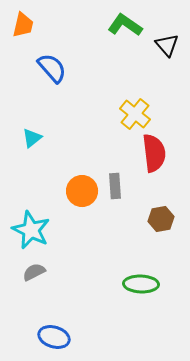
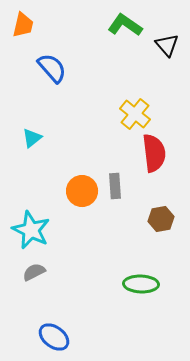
blue ellipse: rotated 20 degrees clockwise
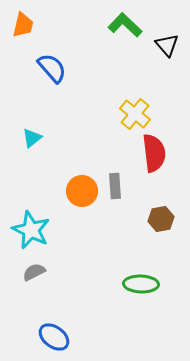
green L-shape: rotated 8 degrees clockwise
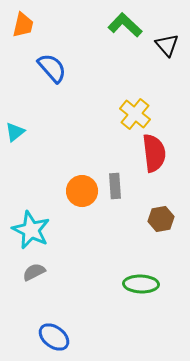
cyan triangle: moved 17 px left, 6 px up
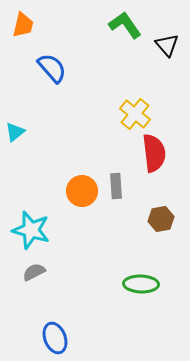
green L-shape: rotated 12 degrees clockwise
gray rectangle: moved 1 px right
cyan star: rotated 9 degrees counterclockwise
blue ellipse: moved 1 px right, 1 px down; rotated 32 degrees clockwise
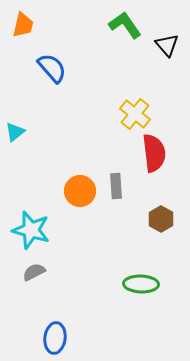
orange circle: moved 2 px left
brown hexagon: rotated 20 degrees counterclockwise
blue ellipse: rotated 28 degrees clockwise
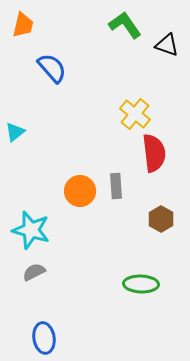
black triangle: rotated 30 degrees counterclockwise
blue ellipse: moved 11 px left; rotated 16 degrees counterclockwise
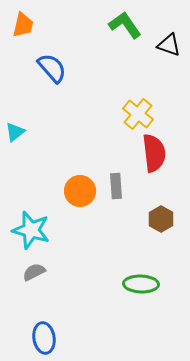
black triangle: moved 2 px right
yellow cross: moved 3 px right
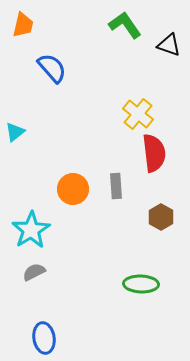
orange circle: moved 7 px left, 2 px up
brown hexagon: moved 2 px up
cyan star: rotated 24 degrees clockwise
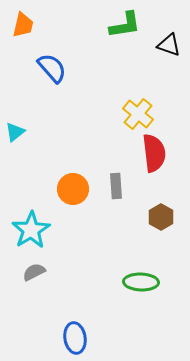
green L-shape: rotated 116 degrees clockwise
green ellipse: moved 2 px up
blue ellipse: moved 31 px right
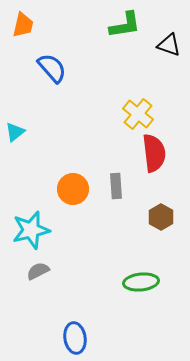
cyan star: rotated 18 degrees clockwise
gray semicircle: moved 4 px right, 1 px up
green ellipse: rotated 8 degrees counterclockwise
